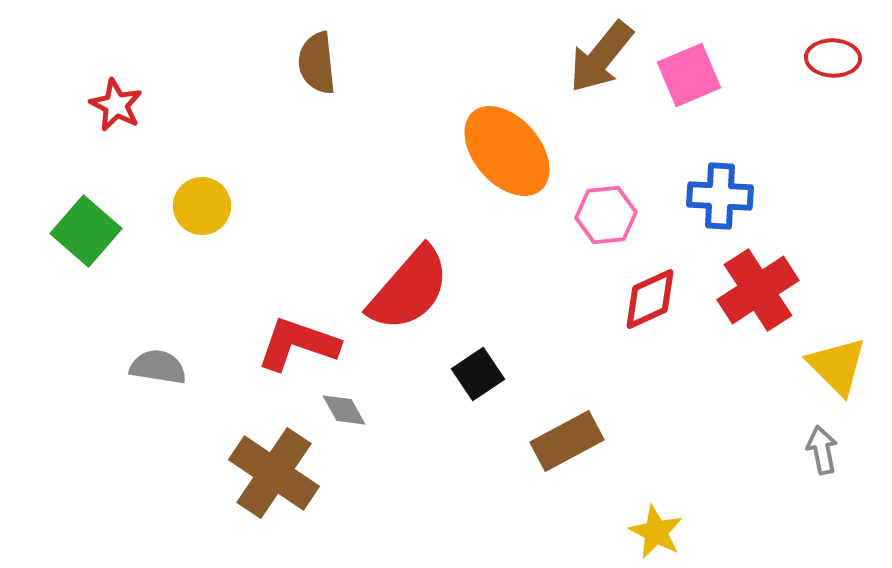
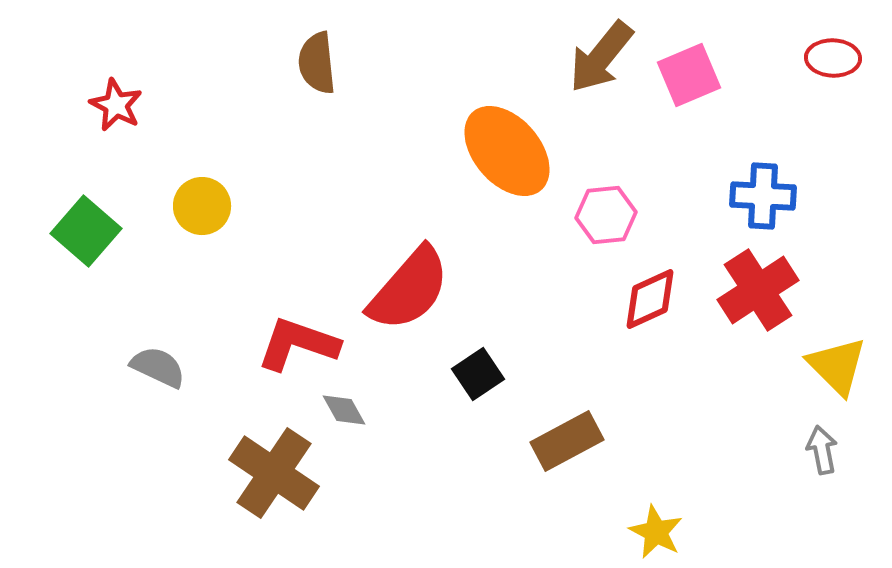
blue cross: moved 43 px right
gray semicircle: rotated 16 degrees clockwise
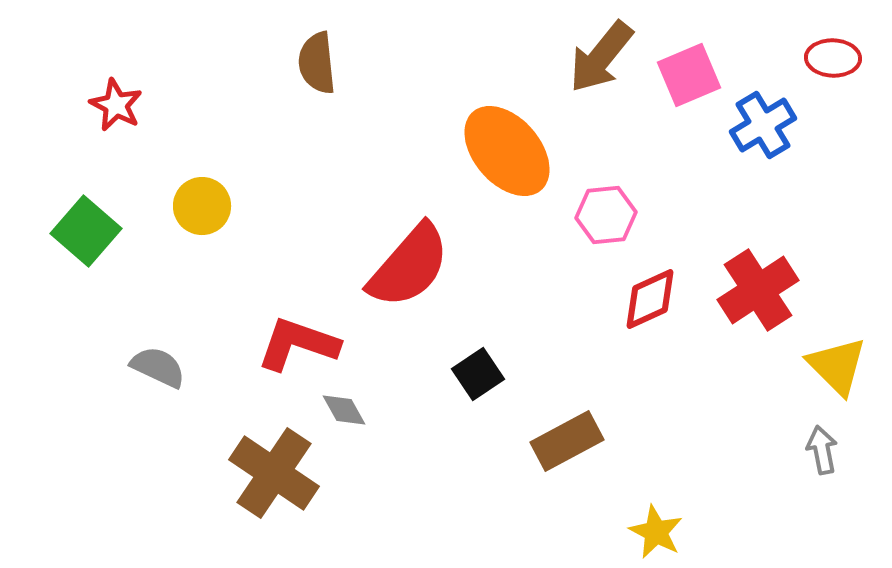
blue cross: moved 71 px up; rotated 34 degrees counterclockwise
red semicircle: moved 23 px up
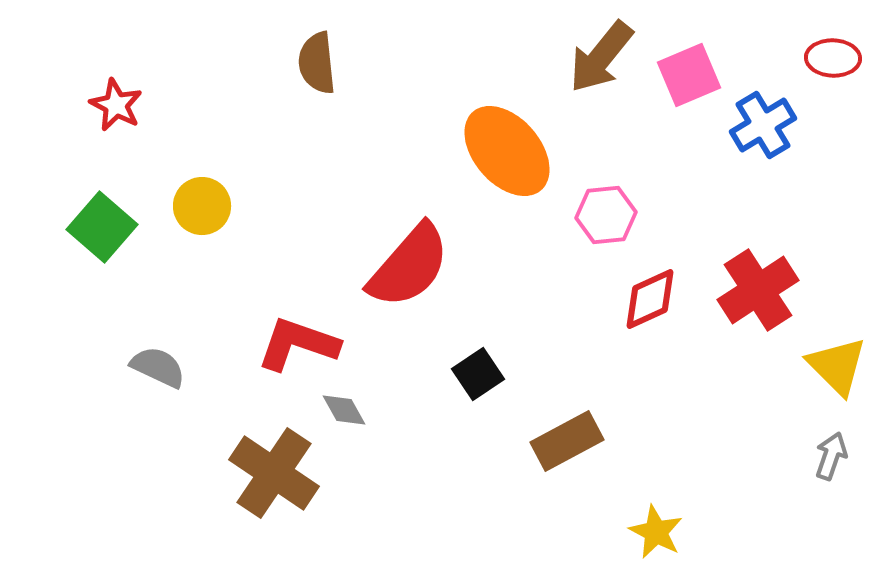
green square: moved 16 px right, 4 px up
gray arrow: moved 9 px right, 6 px down; rotated 30 degrees clockwise
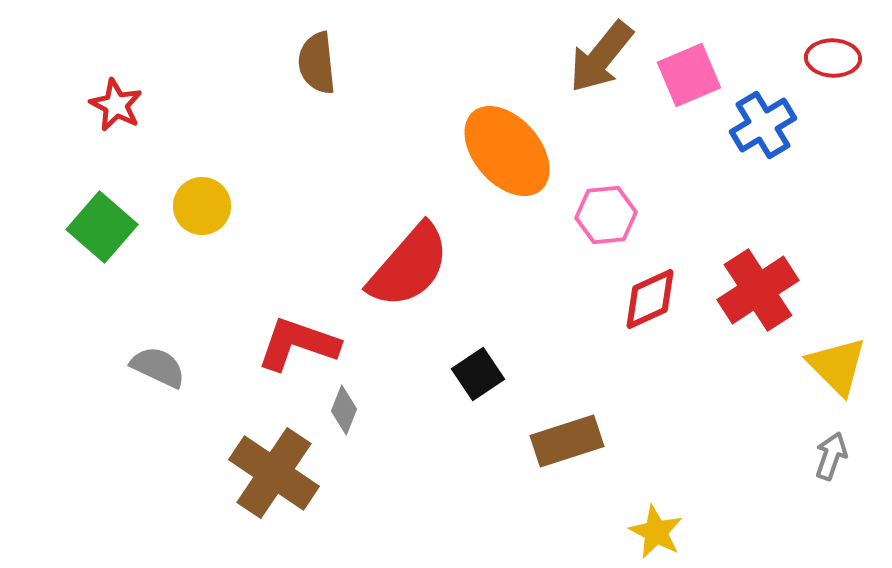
gray diamond: rotated 51 degrees clockwise
brown rectangle: rotated 10 degrees clockwise
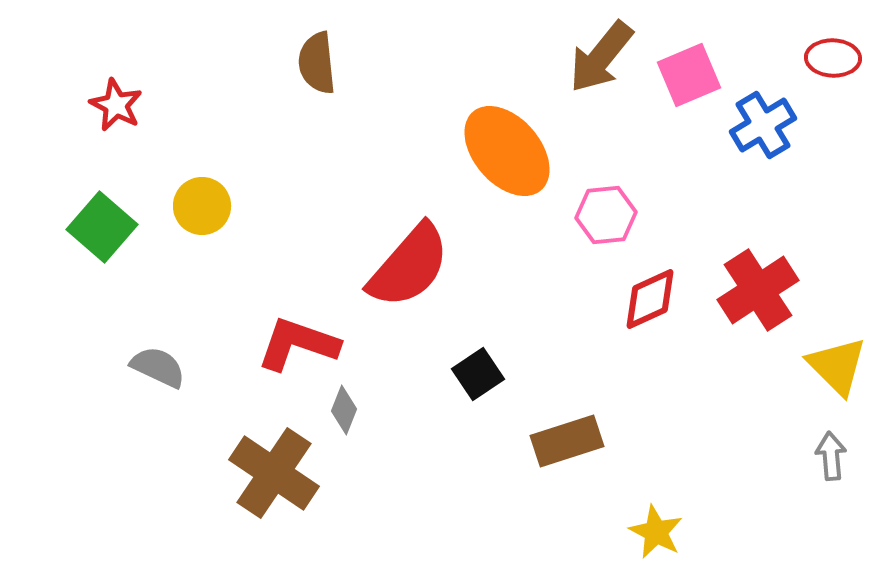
gray arrow: rotated 24 degrees counterclockwise
